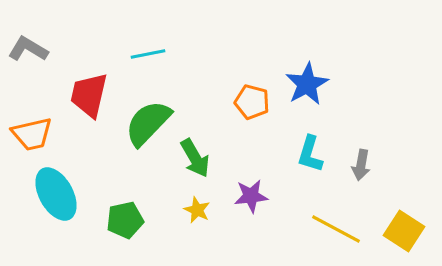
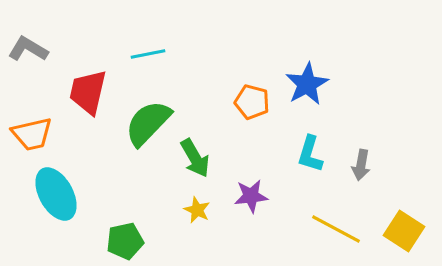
red trapezoid: moved 1 px left, 3 px up
green pentagon: moved 21 px down
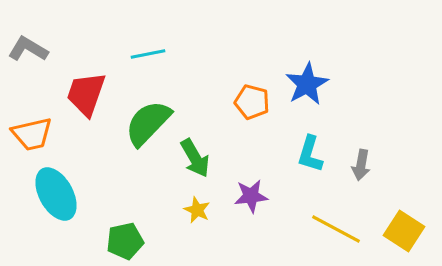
red trapezoid: moved 2 px left, 2 px down; rotated 6 degrees clockwise
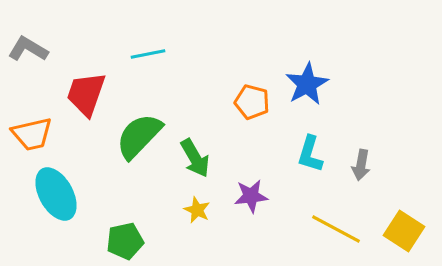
green semicircle: moved 9 px left, 13 px down
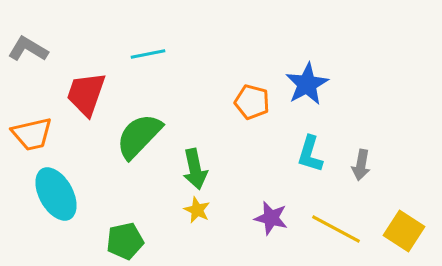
green arrow: moved 11 px down; rotated 18 degrees clockwise
purple star: moved 20 px right, 22 px down; rotated 20 degrees clockwise
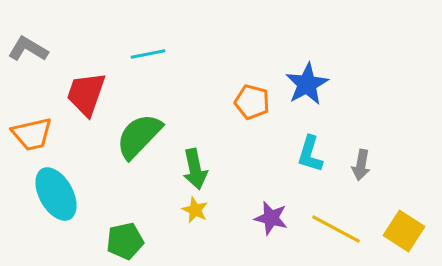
yellow star: moved 2 px left
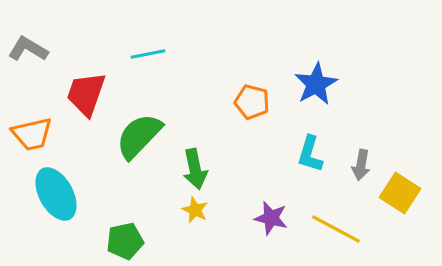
blue star: moved 9 px right
yellow square: moved 4 px left, 38 px up
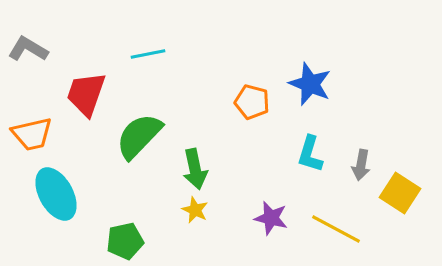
blue star: moved 6 px left; rotated 21 degrees counterclockwise
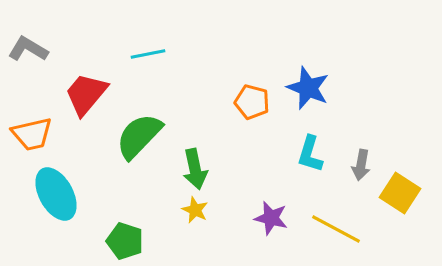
blue star: moved 2 px left, 4 px down
red trapezoid: rotated 21 degrees clockwise
green pentagon: rotated 30 degrees clockwise
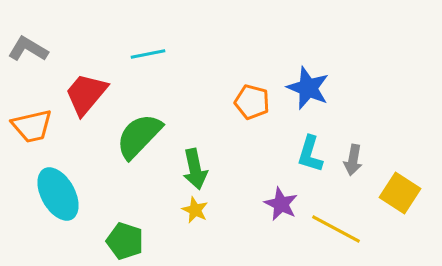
orange trapezoid: moved 8 px up
gray arrow: moved 8 px left, 5 px up
cyan ellipse: moved 2 px right
purple star: moved 10 px right, 14 px up; rotated 12 degrees clockwise
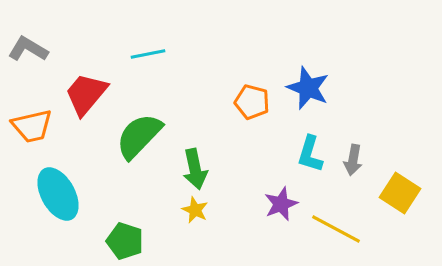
purple star: rotated 24 degrees clockwise
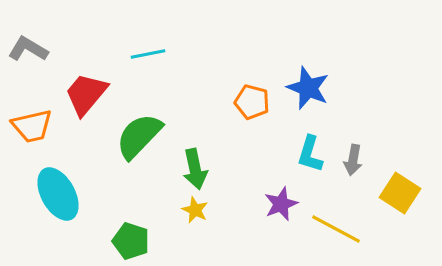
green pentagon: moved 6 px right
